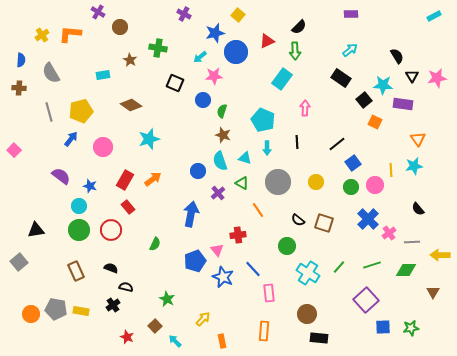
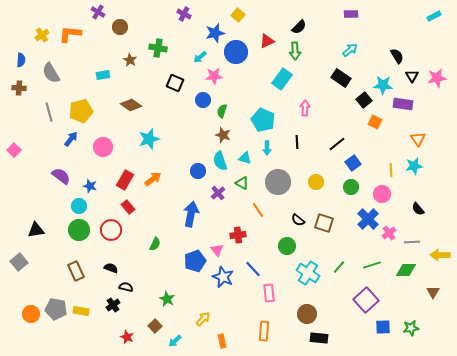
pink circle at (375, 185): moved 7 px right, 9 px down
cyan arrow at (175, 341): rotated 88 degrees counterclockwise
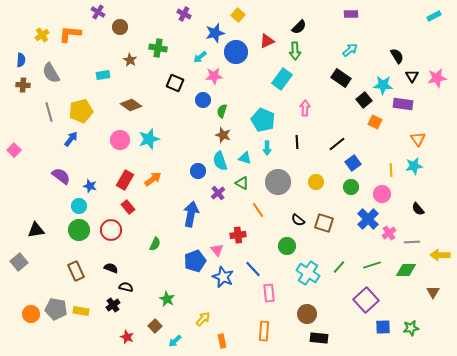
brown cross at (19, 88): moved 4 px right, 3 px up
pink circle at (103, 147): moved 17 px right, 7 px up
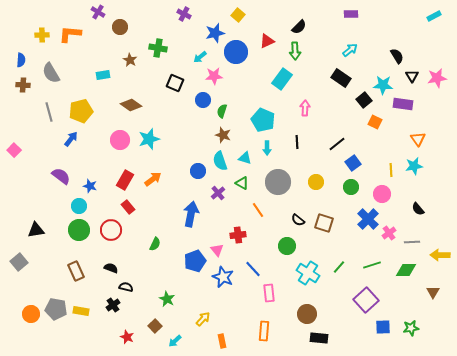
yellow cross at (42, 35): rotated 32 degrees clockwise
